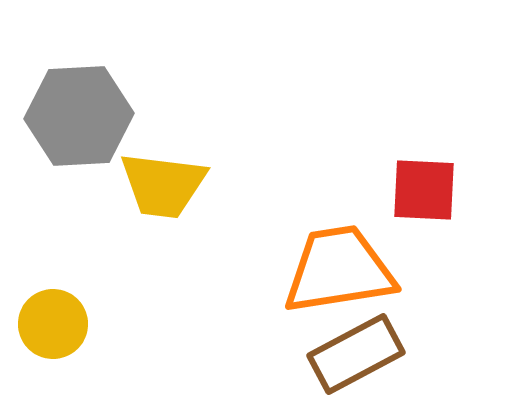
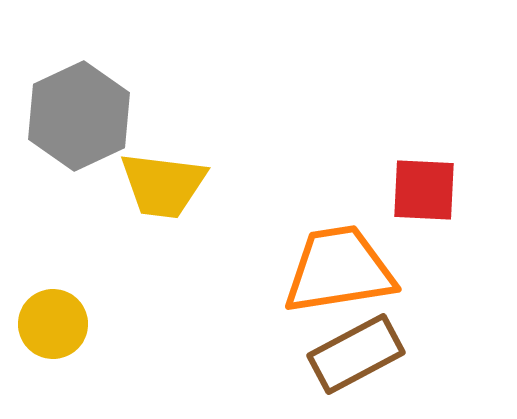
gray hexagon: rotated 22 degrees counterclockwise
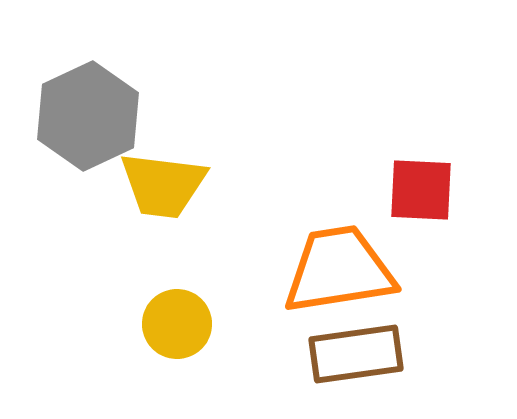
gray hexagon: moved 9 px right
red square: moved 3 px left
yellow circle: moved 124 px right
brown rectangle: rotated 20 degrees clockwise
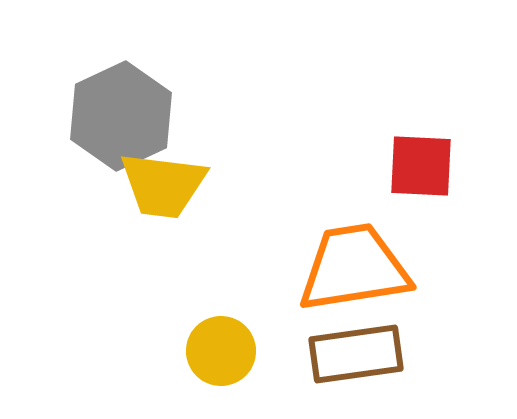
gray hexagon: moved 33 px right
red square: moved 24 px up
orange trapezoid: moved 15 px right, 2 px up
yellow circle: moved 44 px right, 27 px down
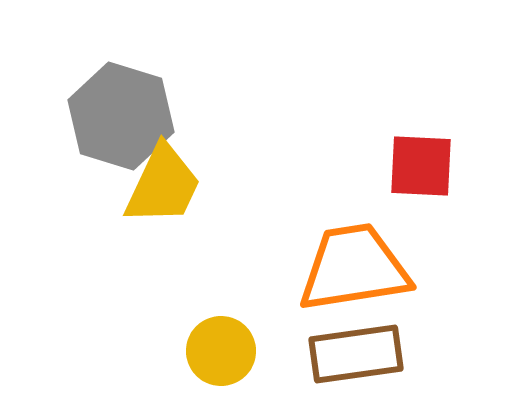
gray hexagon: rotated 18 degrees counterclockwise
yellow trapezoid: rotated 72 degrees counterclockwise
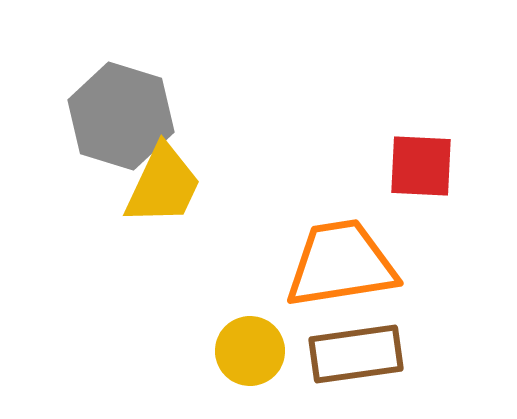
orange trapezoid: moved 13 px left, 4 px up
yellow circle: moved 29 px right
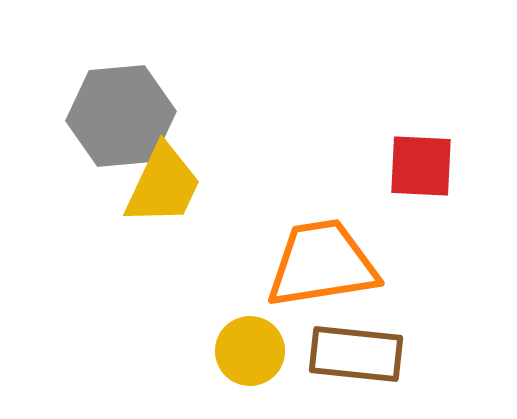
gray hexagon: rotated 22 degrees counterclockwise
orange trapezoid: moved 19 px left
brown rectangle: rotated 14 degrees clockwise
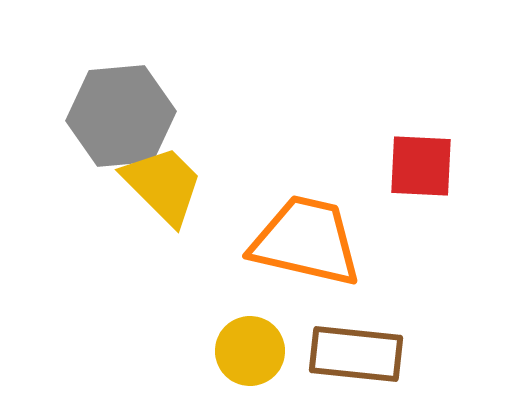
yellow trapezoid: rotated 70 degrees counterclockwise
orange trapezoid: moved 16 px left, 23 px up; rotated 22 degrees clockwise
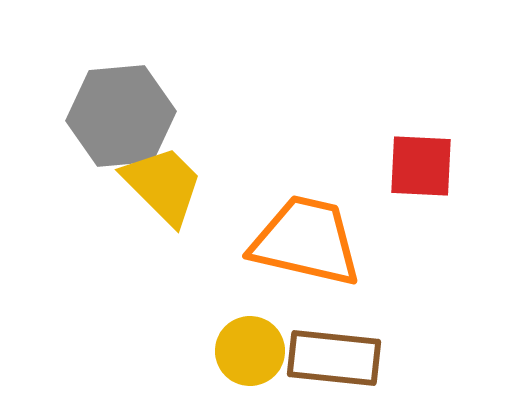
brown rectangle: moved 22 px left, 4 px down
